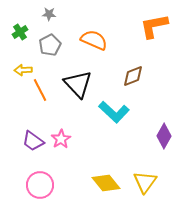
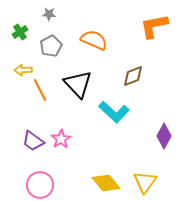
gray pentagon: moved 1 px right, 1 px down
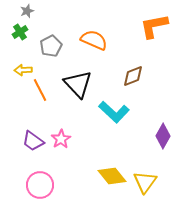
gray star: moved 22 px left, 3 px up; rotated 24 degrees counterclockwise
purple diamond: moved 1 px left
yellow diamond: moved 6 px right, 7 px up
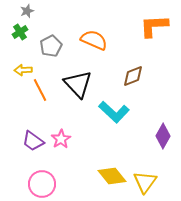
orange L-shape: rotated 8 degrees clockwise
pink circle: moved 2 px right, 1 px up
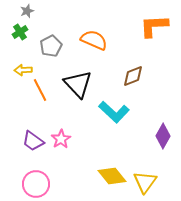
pink circle: moved 6 px left
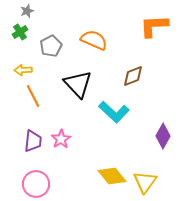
orange line: moved 7 px left, 6 px down
purple trapezoid: rotated 120 degrees counterclockwise
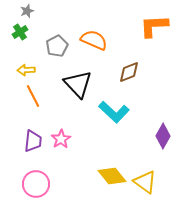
gray pentagon: moved 6 px right
yellow arrow: moved 3 px right
brown diamond: moved 4 px left, 4 px up
yellow triangle: rotated 30 degrees counterclockwise
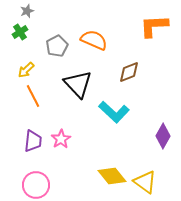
yellow arrow: rotated 42 degrees counterclockwise
pink circle: moved 1 px down
